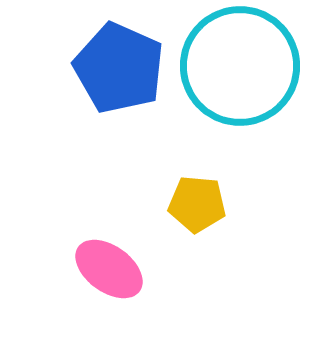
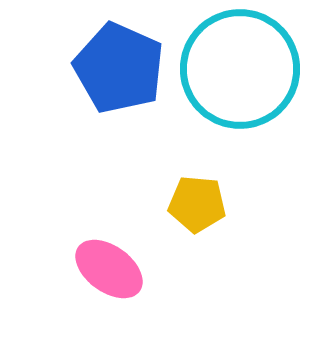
cyan circle: moved 3 px down
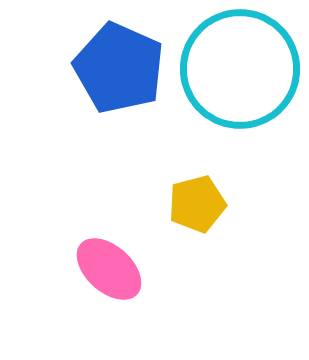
yellow pentagon: rotated 20 degrees counterclockwise
pink ellipse: rotated 6 degrees clockwise
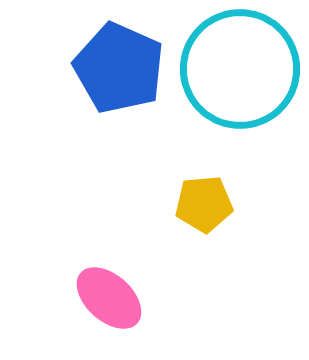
yellow pentagon: moved 7 px right; rotated 10 degrees clockwise
pink ellipse: moved 29 px down
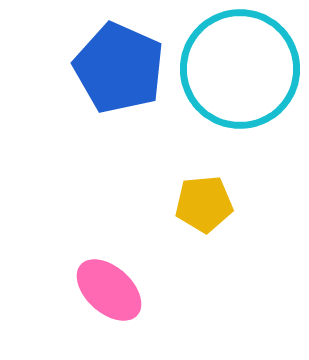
pink ellipse: moved 8 px up
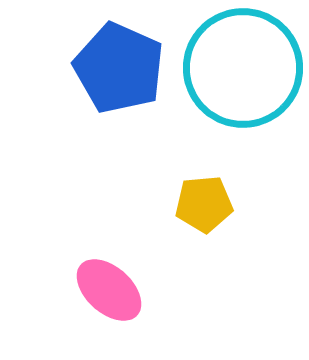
cyan circle: moved 3 px right, 1 px up
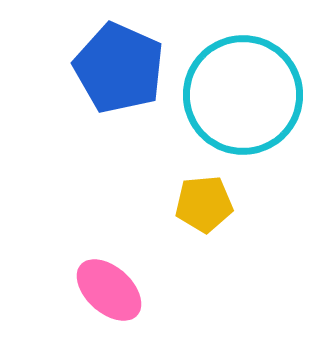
cyan circle: moved 27 px down
